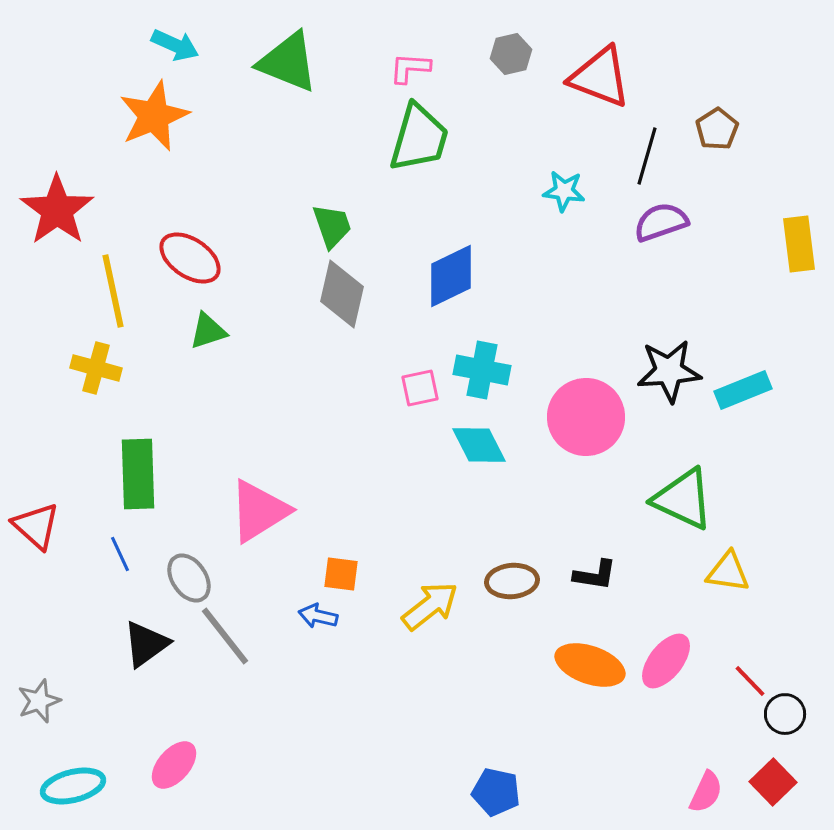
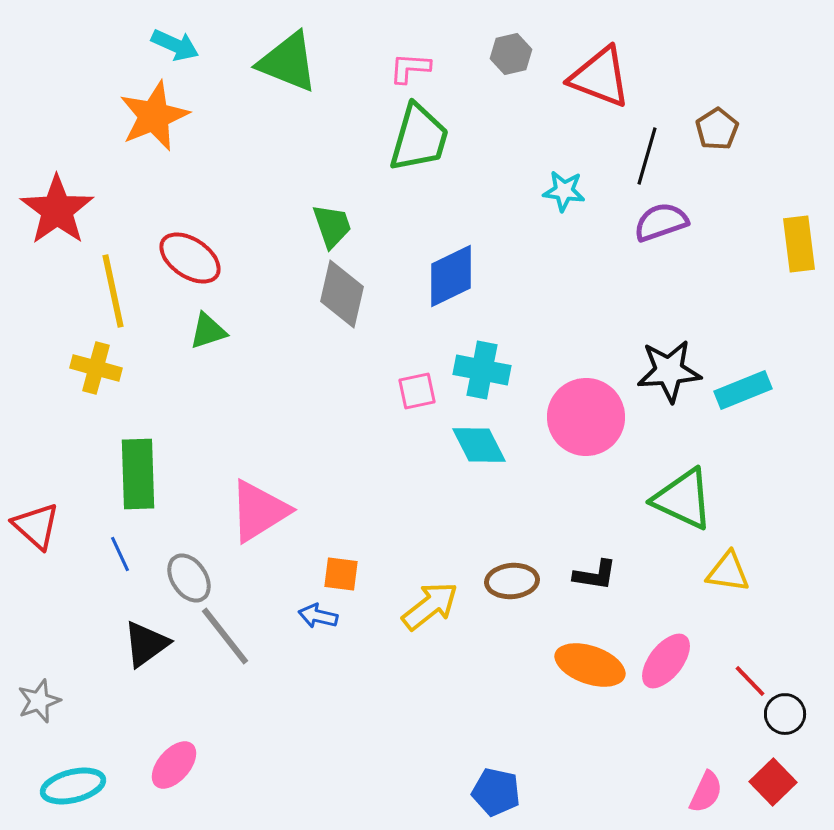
pink square at (420, 388): moved 3 px left, 3 px down
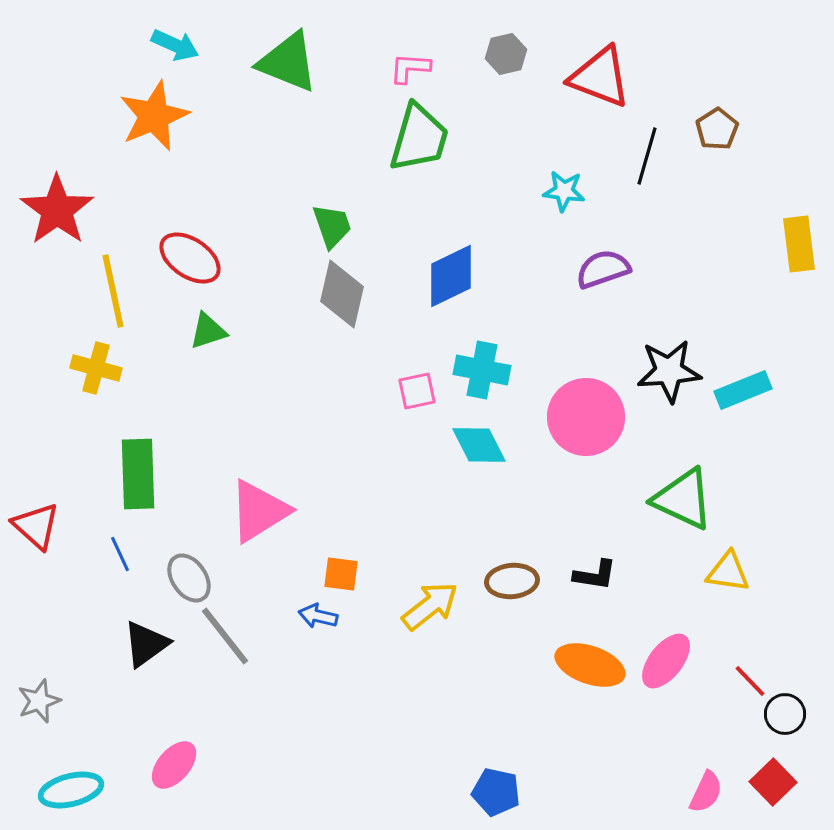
gray hexagon at (511, 54): moved 5 px left
purple semicircle at (661, 222): moved 58 px left, 47 px down
cyan ellipse at (73, 786): moved 2 px left, 4 px down
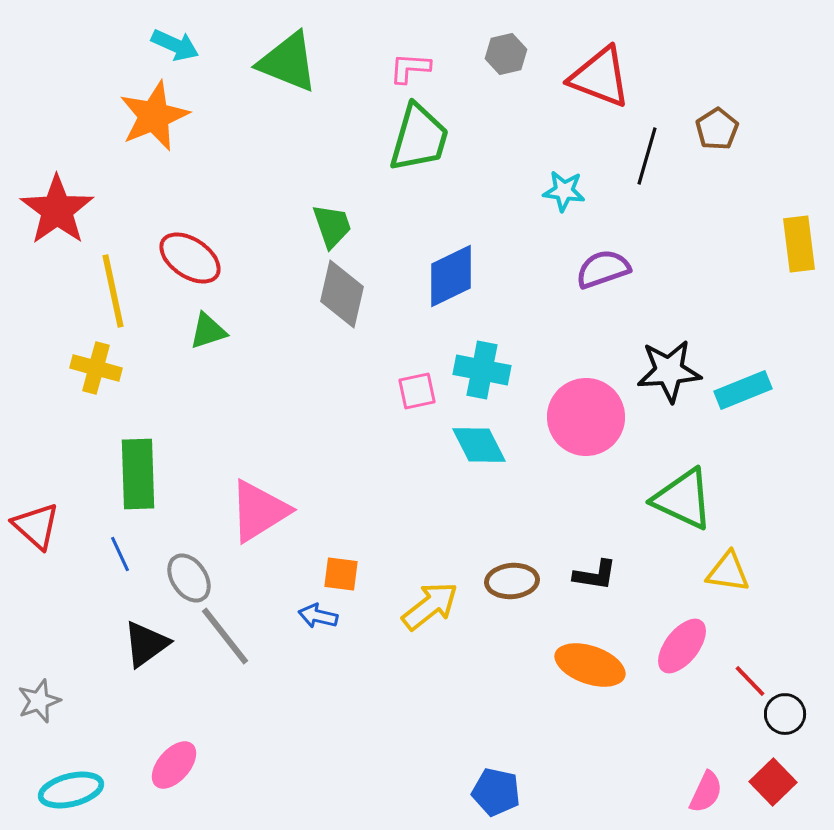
pink ellipse at (666, 661): moved 16 px right, 15 px up
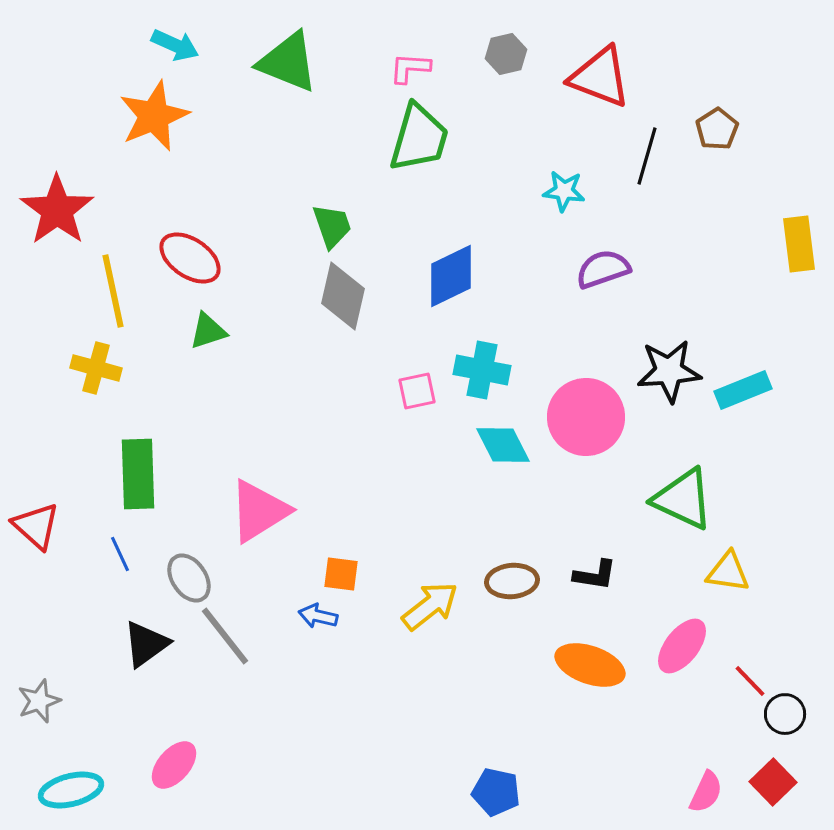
gray diamond at (342, 294): moved 1 px right, 2 px down
cyan diamond at (479, 445): moved 24 px right
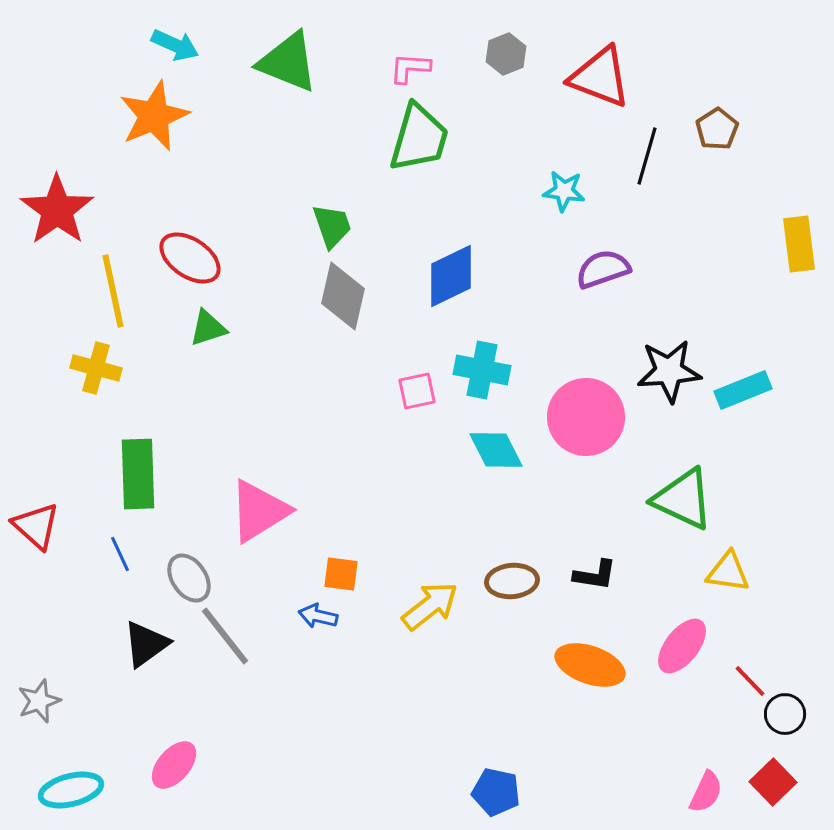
gray hexagon at (506, 54): rotated 9 degrees counterclockwise
green triangle at (208, 331): moved 3 px up
cyan diamond at (503, 445): moved 7 px left, 5 px down
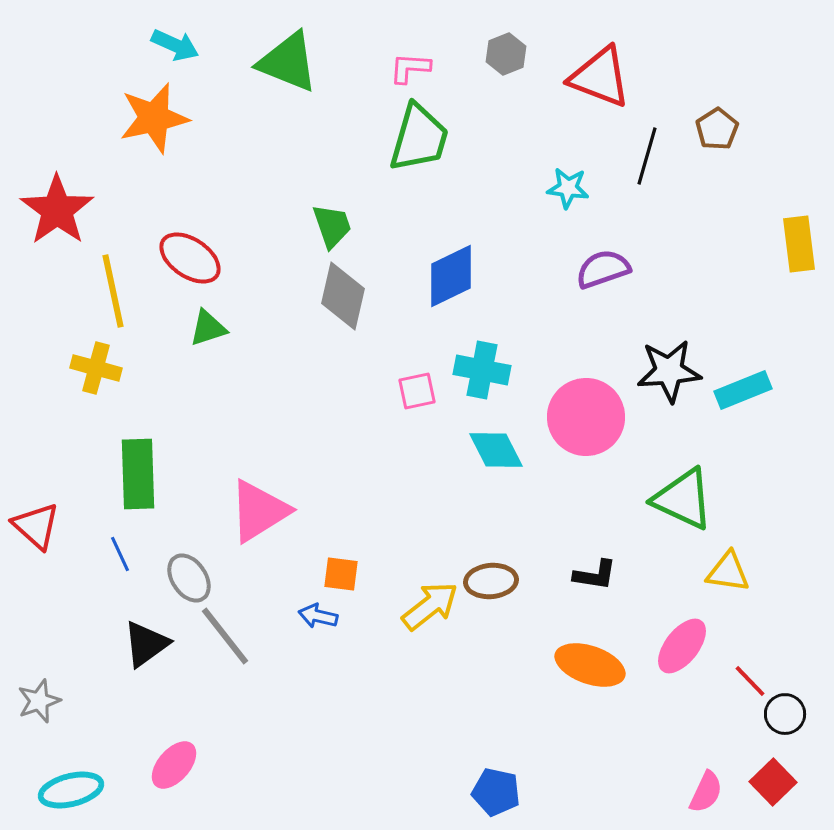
orange star at (154, 116): moved 2 px down; rotated 10 degrees clockwise
cyan star at (564, 191): moved 4 px right, 3 px up
brown ellipse at (512, 581): moved 21 px left
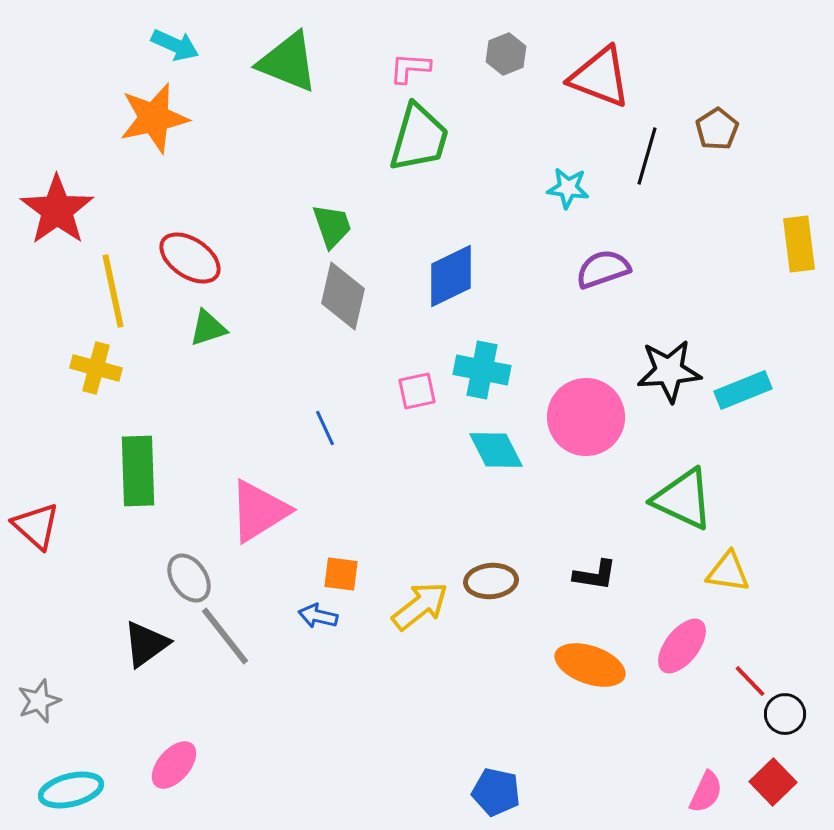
green rectangle at (138, 474): moved 3 px up
blue line at (120, 554): moved 205 px right, 126 px up
yellow arrow at (430, 606): moved 10 px left
